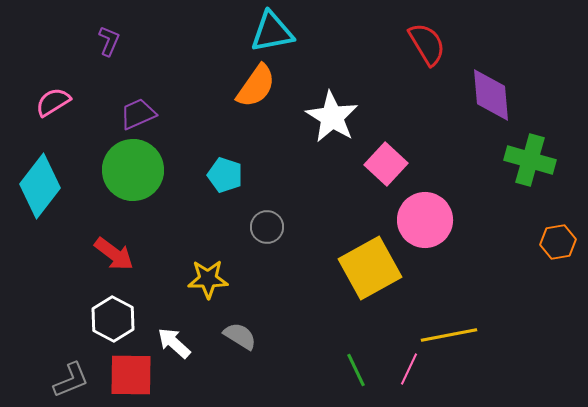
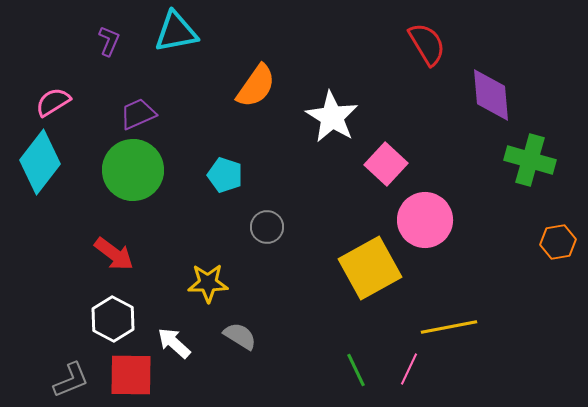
cyan triangle: moved 96 px left
cyan diamond: moved 24 px up
yellow star: moved 4 px down
yellow line: moved 8 px up
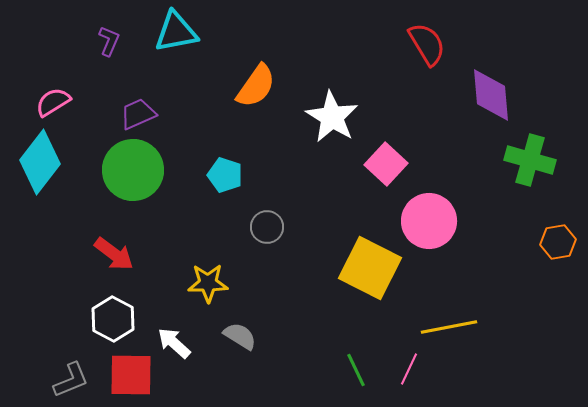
pink circle: moved 4 px right, 1 px down
yellow square: rotated 34 degrees counterclockwise
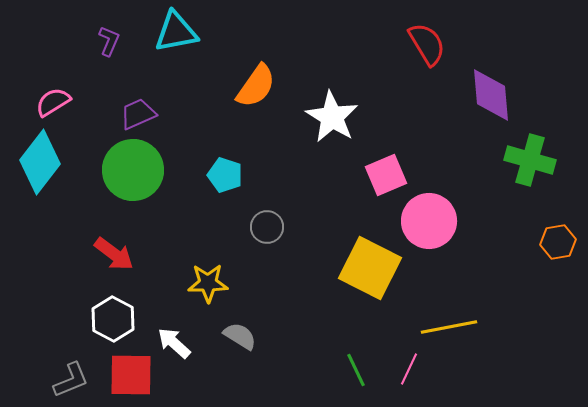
pink square: moved 11 px down; rotated 24 degrees clockwise
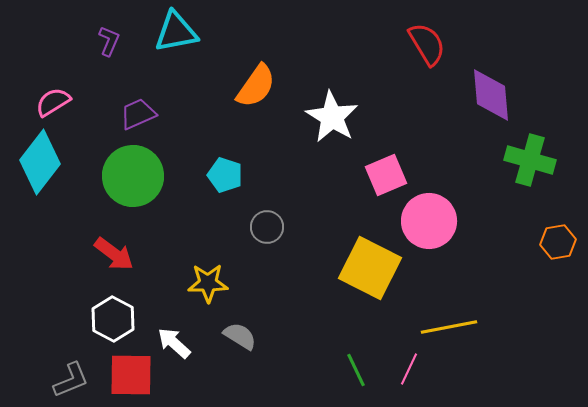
green circle: moved 6 px down
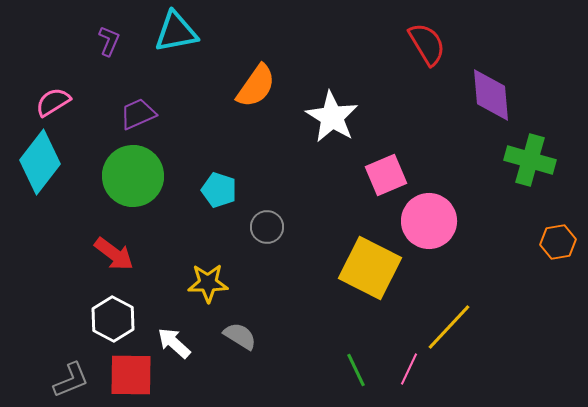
cyan pentagon: moved 6 px left, 15 px down
yellow line: rotated 36 degrees counterclockwise
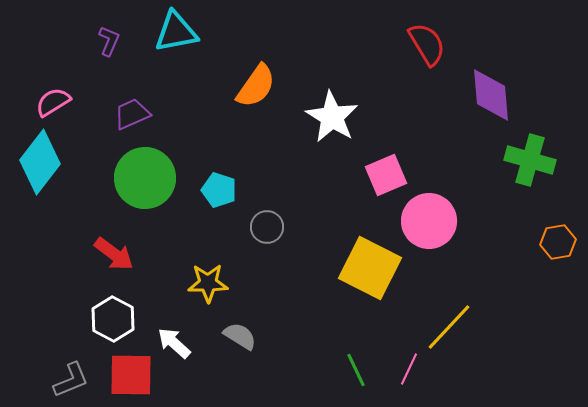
purple trapezoid: moved 6 px left
green circle: moved 12 px right, 2 px down
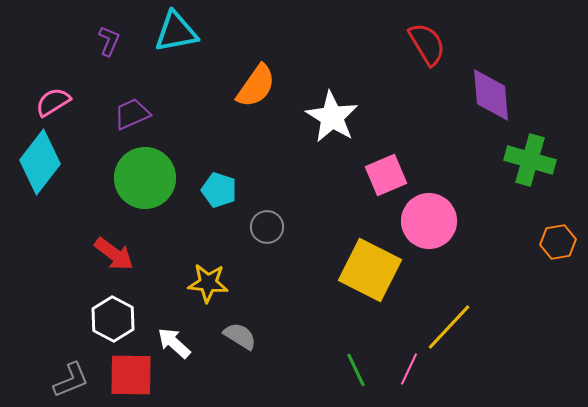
yellow square: moved 2 px down
yellow star: rotated 6 degrees clockwise
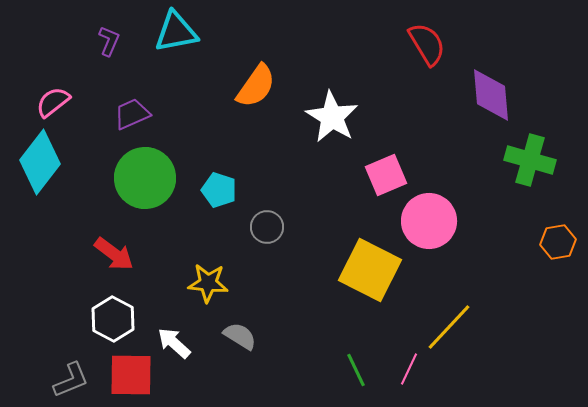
pink semicircle: rotated 6 degrees counterclockwise
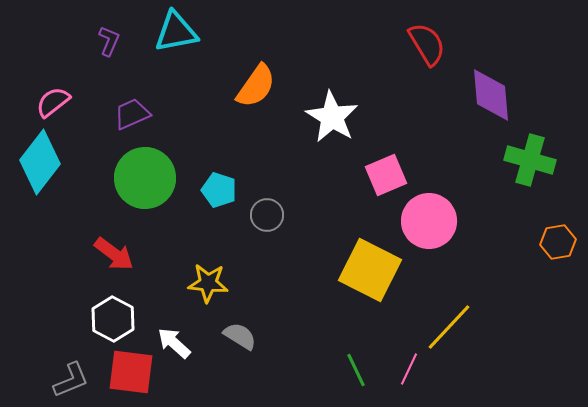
gray circle: moved 12 px up
red square: moved 3 px up; rotated 6 degrees clockwise
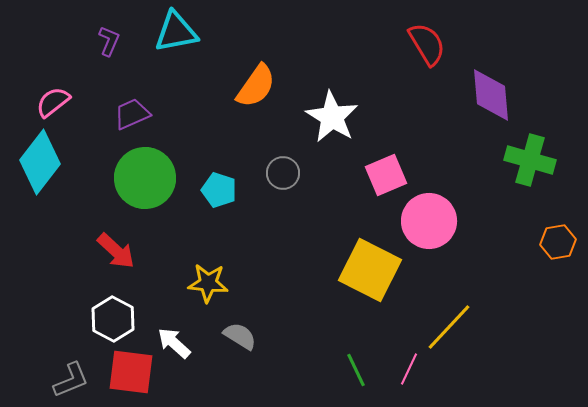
gray circle: moved 16 px right, 42 px up
red arrow: moved 2 px right, 3 px up; rotated 6 degrees clockwise
